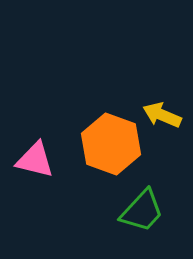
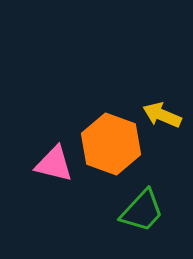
pink triangle: moved 19 px right, 4 px down
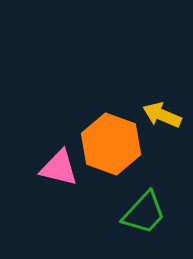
pink triangle: moved 5 px right, 4 px down
green trapezoid: moved 2 px right, 2 px down
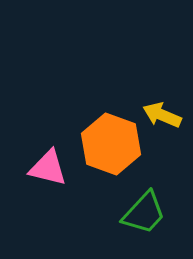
pink triangle: moved 11 px left
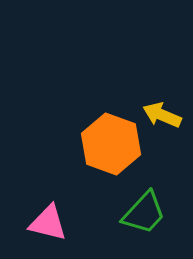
pink triangle: moved 55 px down
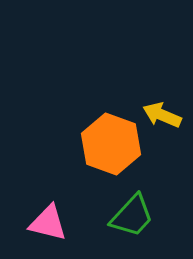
green trapezoid: moved 12 px left, 3 px down
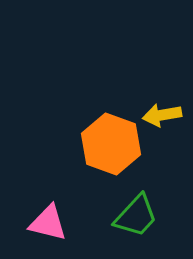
yellow arrow: rotated 33 degrees counterclockwise
green trapezoid: moved 4 px right
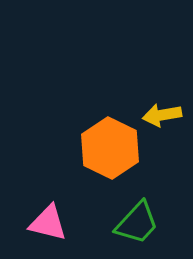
orange hexagon: moved 1 px left, 4 px down; rotated 6 degrees clockwise
green trapezoid: moved 1 px right, 7 px down
